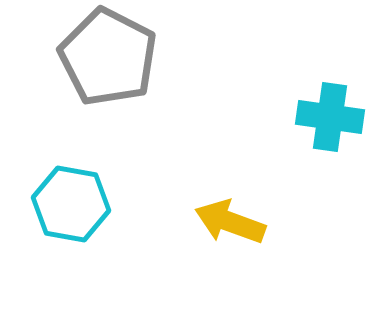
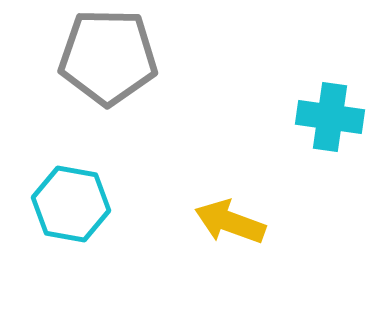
gray pentagon: rotated 26 degrees counterclockwise
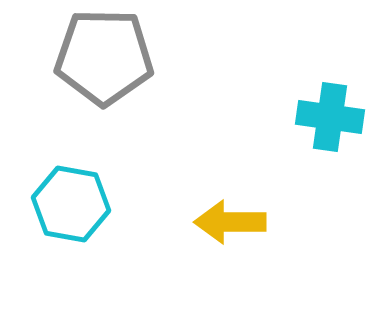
gray pentagon: moved 4 px left
yellow arrow: rotated 20 degrees counterclockwise
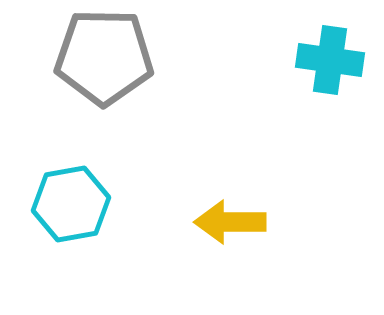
cyan cross: moved 57 px up
cyan hexagon: rotated 20 degrees counterclockwise
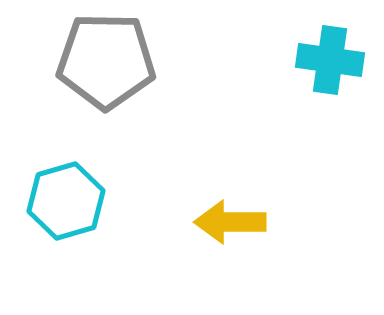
gray pentagon: moved 2 px right, 4 px down
cyan hexagon: moved 5 px left, 3 px up; rotated 6 degrees counterclockwise
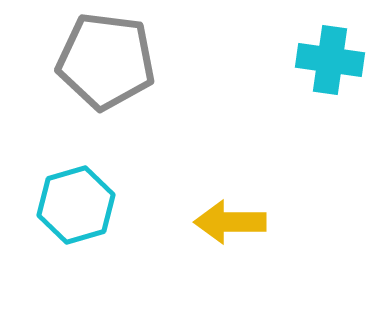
gray pentagon: rotated 6 degrees clockwise
cyan hexagon: moved 10 px right, 4 px down
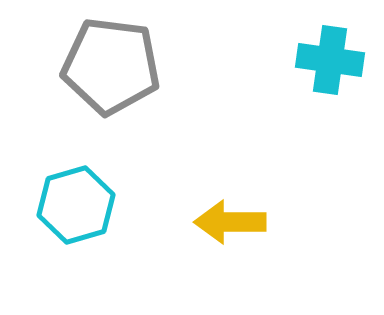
gray pentagon: moved 5 px right, 5 px down
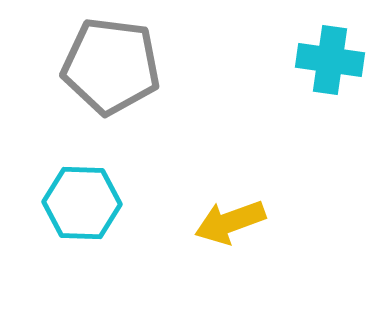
cyan hexagon: moved 6 px right, 2 px up; rotated 18 degrees clockwise
yellow arrow: rotated 20 degrees counterclockwise
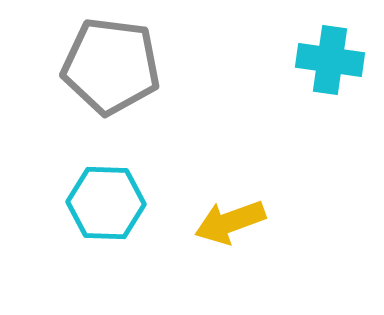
cyan hexagon: moved 24 px right
